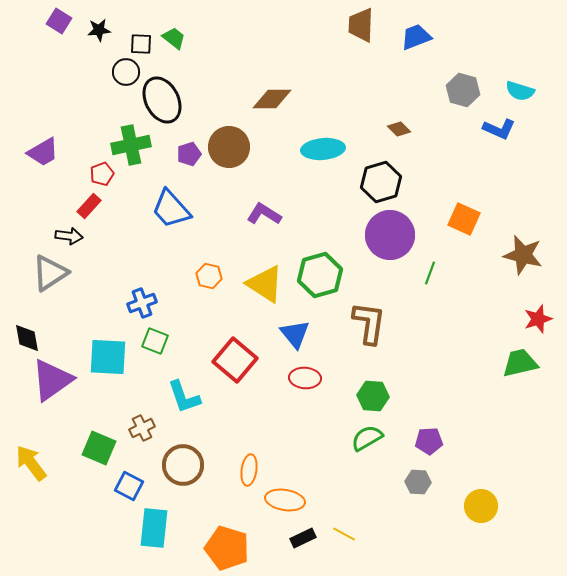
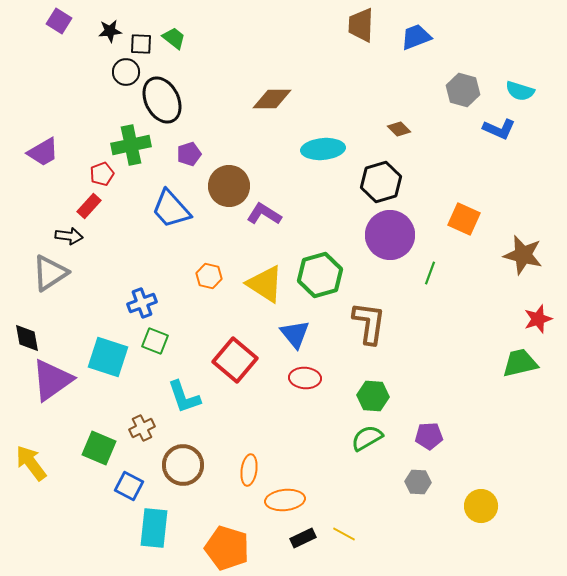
black star at (99, 30): moved 11 px right, 1 px down
brown circle at (229, 147): moved 39 px down
cyan square at (108, 357): rotated 15 degrees clockwise
purple pentagon at (429, 441): moved 5 px up
orange ellipse at (285, 500): rotated 15 degrees counterclockwise
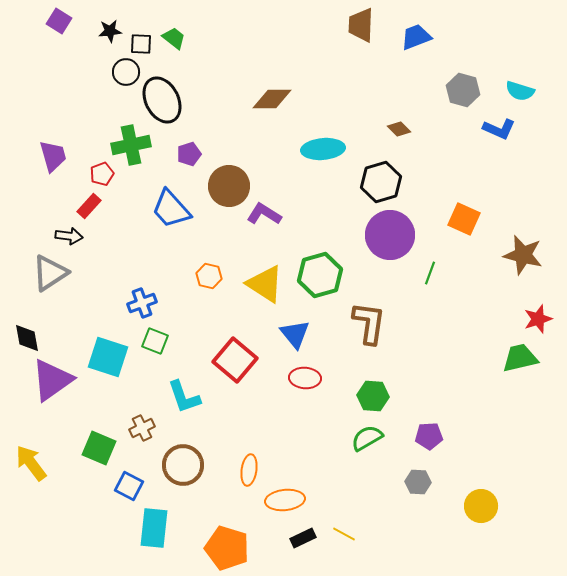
purple trapezoid at (43, 152): moved 10 px right, 4 px down; rotated 76 degrees counterclockwise
green trapezoid at (520, 363): moved 5 px up
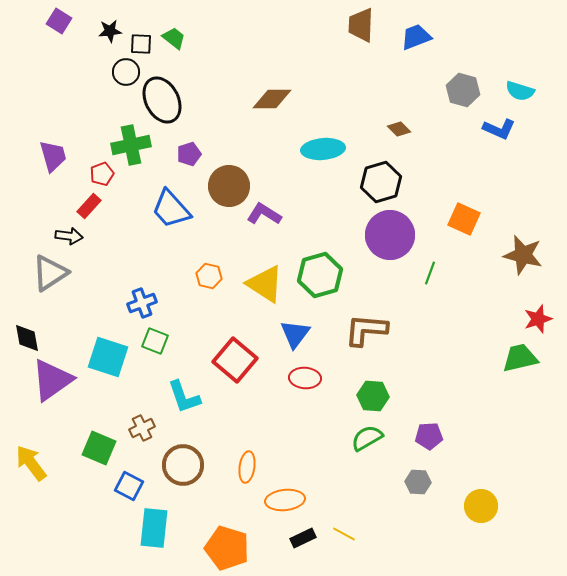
brown L-shape at (369, 323): moved 3 px left, 7 px down; rotated 93 degrees counterclockwise
blue triangle at (295, 334): rotated 16 degrees clockwise
orange ellipse at (249, 470): moved 2 px left, 3 px up
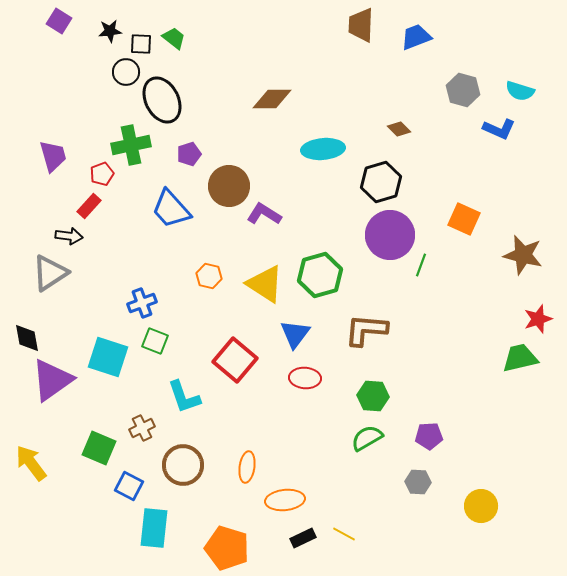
green line at (430, 273): moved 9 px left, 8 px up
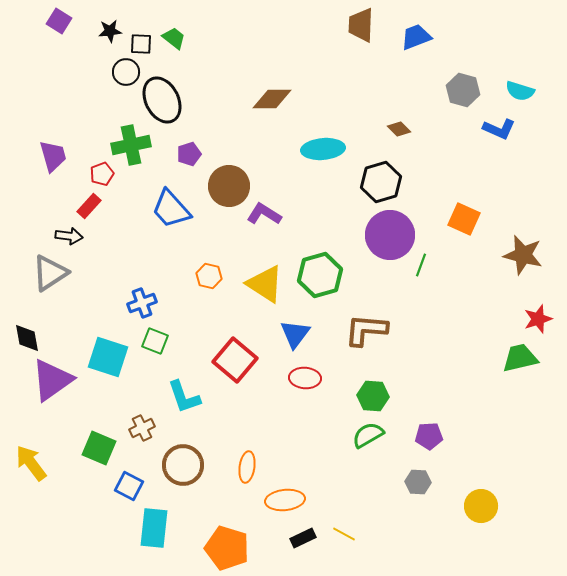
green semicircle at (367, 438): moved 1 px right, 3 px up
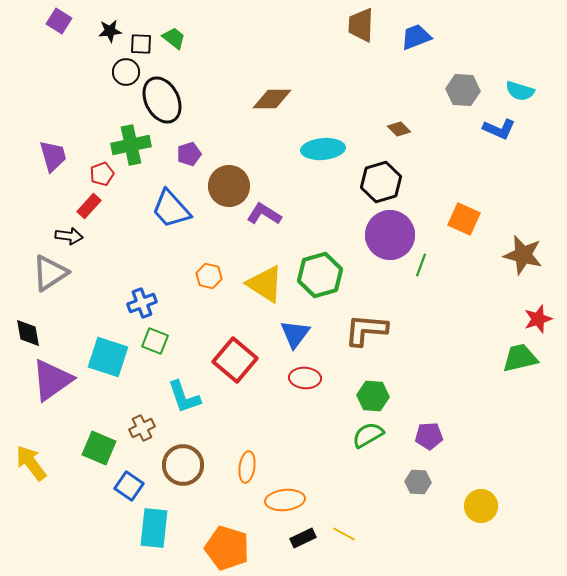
gray hexagon at (463, 90): rotated 12 degrees counterclockwise
black diamond at (27, 338): moved 1 px right, 5 px up
blue square at (129, 486): rotated 8 degrees clockwise
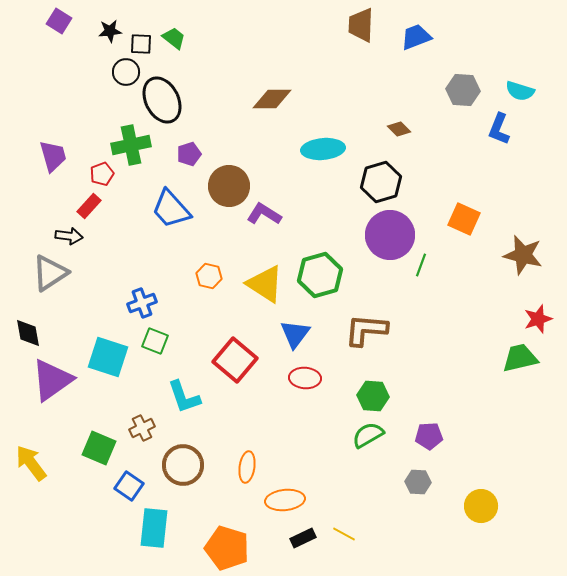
blue L-shape at (499, 129): rotated 88 degrees clockwise
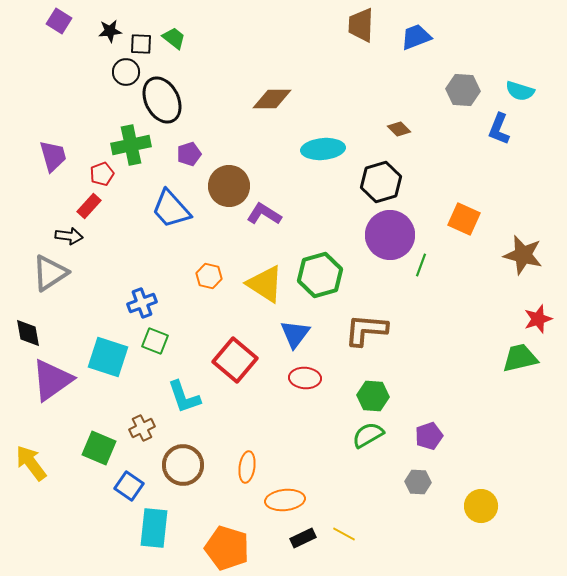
purple pentagon at (429, 436): rotated 16 degrees counterclockwise
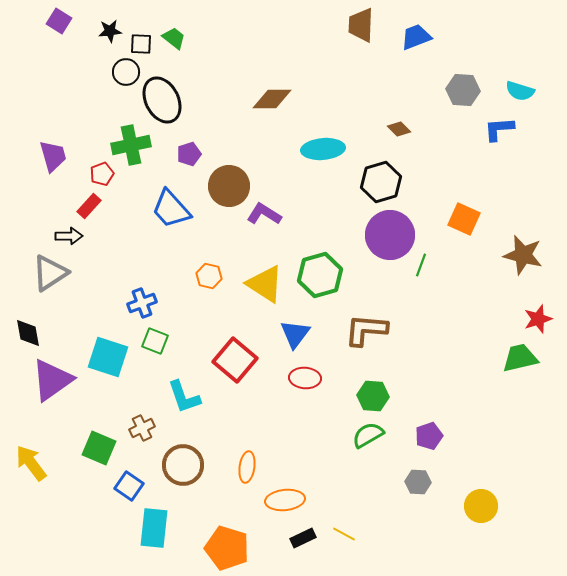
blue L-shape at (499, 129): rotated 64 degrees clockwise
black arrow at (69, 236): rotated 8 degrees counterclockwise
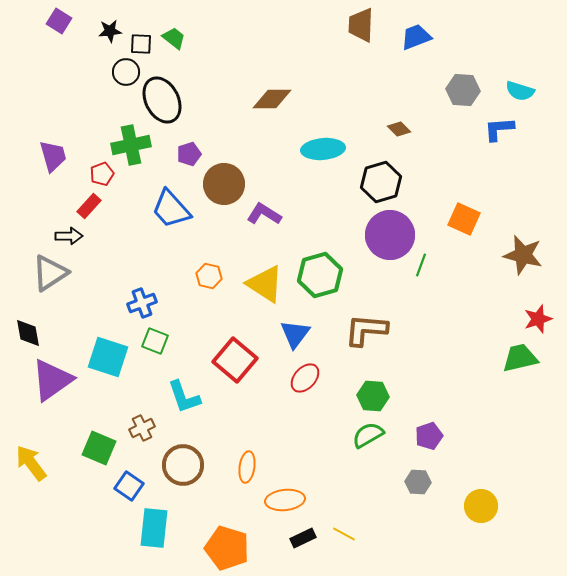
brown circle at (229, 186): moved 5 px left, 2 px up
red ellipse at (305, 378): rotated 52 degrees counterclockwise
